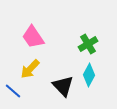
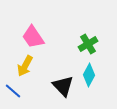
yellow arrow: moved 5 px left, 3 px up; rotated 15 degrees counterclockwise
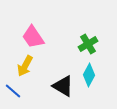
black triangle: rotated 15 degrees counterclockwise
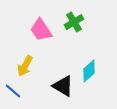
pink trapezoid: moved 8 px right, 7 px up
green cross: moved 14 px left, 22 px up
cyan diamond: moved 4 px up; rotated 20 degrees clockwise
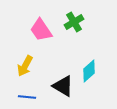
blue line: moved 14 px right, 6 px down; rotated 36 degrees counterclockwise
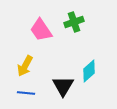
green cross: rotated 12 degrees clockwise
black triangle: rotated 30 degrees clockwise
blue line: moved 1 px left, 4 px up
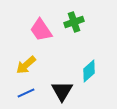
yellow arrow: moved 1 px right, 1 px up; rotated 20 degrees clockwise
black triangle: moved 1 px left, 5 px down
blue line: rotated 30 degrees counterclockwise
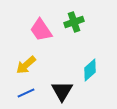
cyan diamond: moved 1 px right, 1 px up
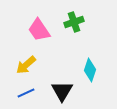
pink trapezoid: moved 2 px left
cyan diamond: rotated 30 degrees counterclockwise
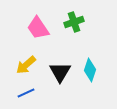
pink trapezoid: moved 1 px left, 2 px up
black triangle: moved 2 px left, 19 px up
